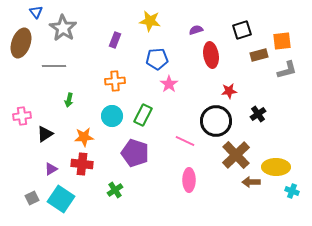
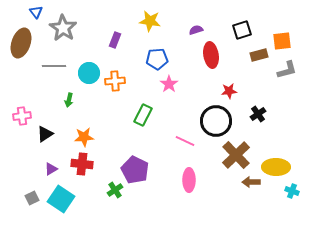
cyan circle: moved 23 px left, 43 px up
purple pentagon: moved 17 px down; rotated 8 degrees clockwise
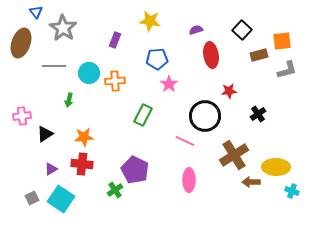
black square: rotated 30 degrees counterclockwise
black circle: moved 11 px left, 5 px up
brown cross: moved 2 px left; rotated 12 degrees clockwise
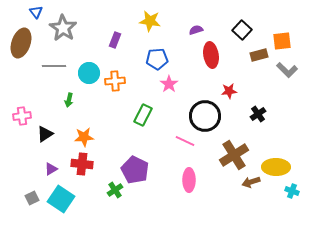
gray L-shape: rotated 60 degrees clockwise
brown arrow: rotated 18 degrees counterclockwise
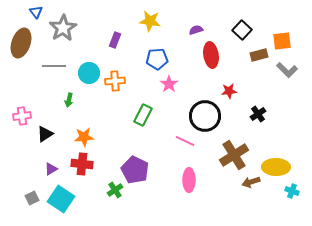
gray star: rotated 8 degrees clockwise
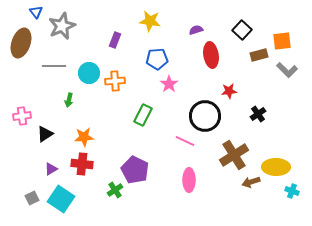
gray star: moved 1 px left, 2 px up; rotated 8 degrees clockwise
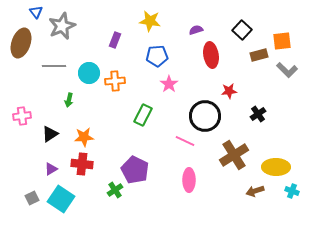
blue pentagon: moved 3 px up
black triangle: moved 5 px right
brown arrow: moved 4 px right, 9 px down
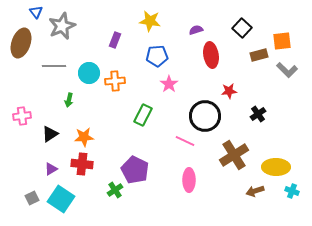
black square: moved 2 px up
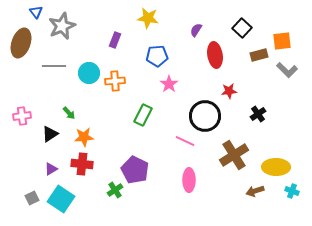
yellow star: moved 2 px left, 3 px up
purple semicircle: rotated 40 degrees counterclockwise
red ellipse: moved 4 px right
green arrow: moved 13 px down; rotated 56 degrees counterclockwise
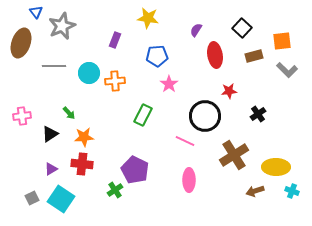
brown rectangle: moved 5 px left, 1 px down
